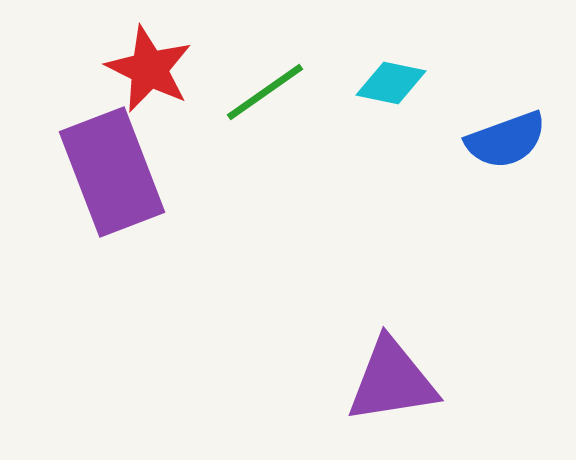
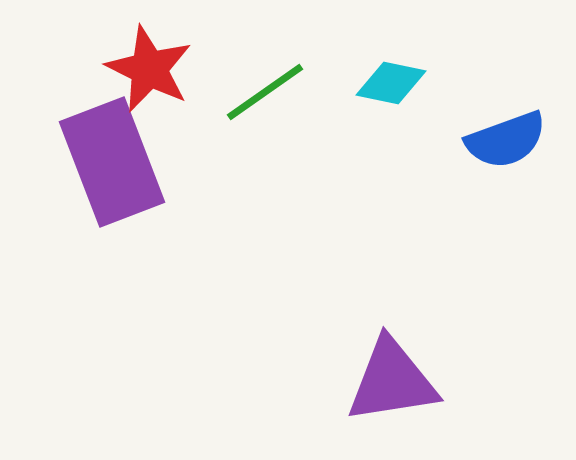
purple rectangle: moved 10 px up
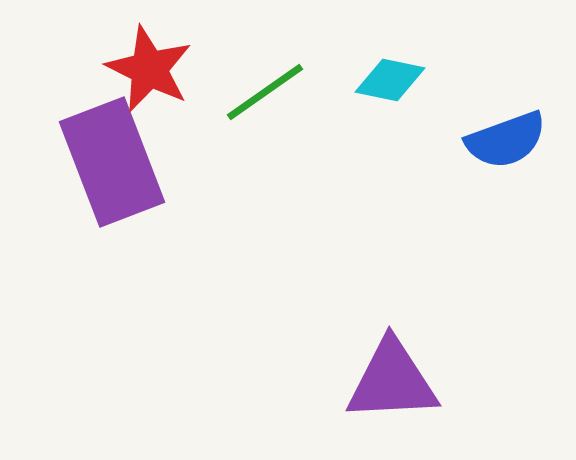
cyan diamond: moved 1 px left, 3 px up
purple triangle: rotated 6 degrees clockwise
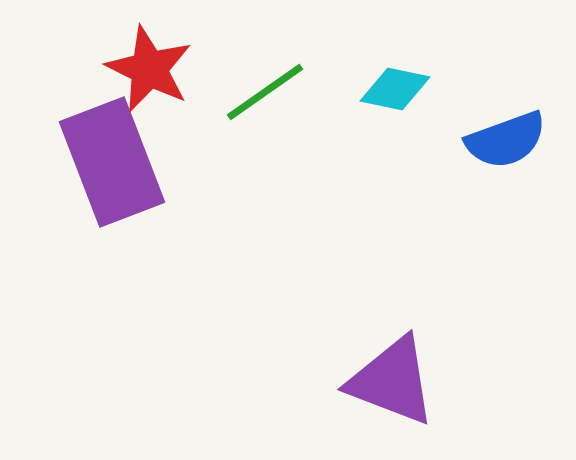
cyan diamond: moved 5 px right, 9 px down
purple triangle: rotated 24 degrees clockwise
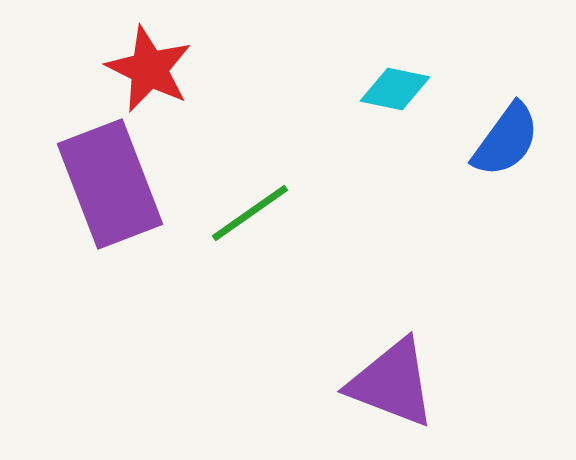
green line: moved 15 px left, 121 px down
blue semicircle: rotated 34 degrees counterclockwise
purple rectangle: moved 2 px left, 22 px down
purple triangle: moved 2 px down
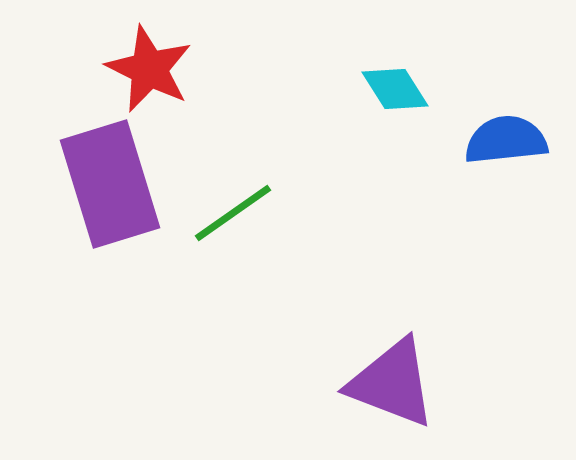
cyan diamond: rotated 46 degrees clockwise
blue semicircle: rotated 132 degrees counterclockwise
purple rectangle: rotated 4 degrees clockwise
green line: moved 17 px left
